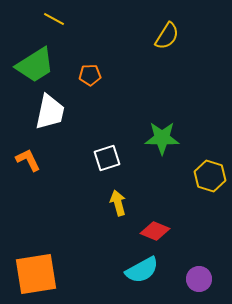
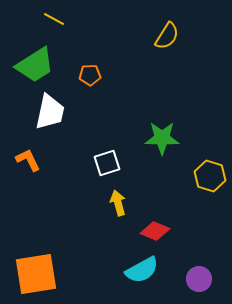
white square: moved 5 px down
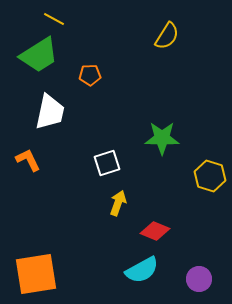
green trapezoid: moved 4 px right, 10 px up
yellow arrow: rotated 35 degrees clockwise
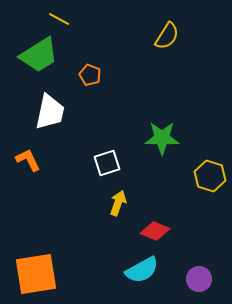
yellow line: moved 5 px right
orange pentagon: rotated 25 degrees clockwise
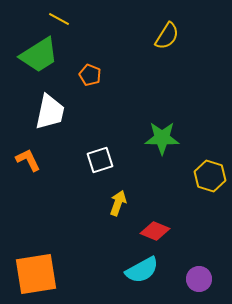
white square: moved 7 px left, 3 px up
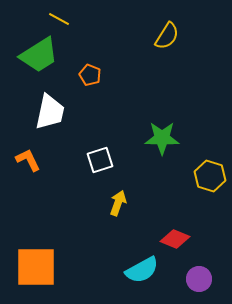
red diamond: moved 20 px right, 8 px down
orange square: moved 7 px up; rotated 9 degrees clockwise
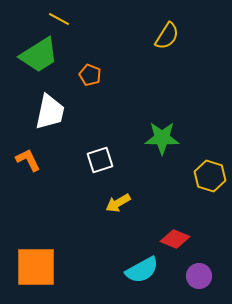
yellow arrow: rotated 140 degrees counterclockwise
purple circle: moved 3 px up
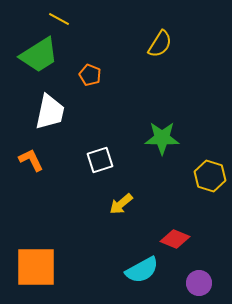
yellow semicircle: moved 7 px left, 8 px down
orange L-shape: moved 3 px right
yellow arrow: moved 3 px right, 1 px down; rotated 10 degrees counterclockwise
purple circle: moved 7 px down
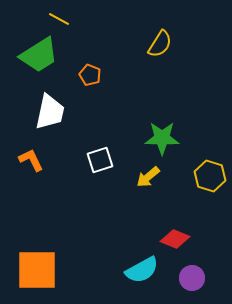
yellow arrow: moved 27 px right, 27 px up
orange square: moved 1 px right, 3 px down
purple circle: moved 7 px left, 5 px up
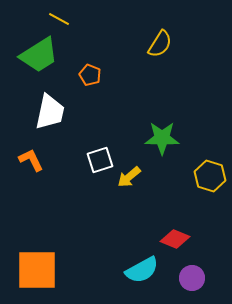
yellow arrow: moved 19 px left
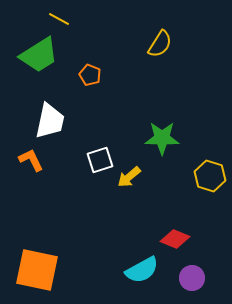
white trapezoid: moved 9 px down
orange square: rotated 12 degrees clockwise
